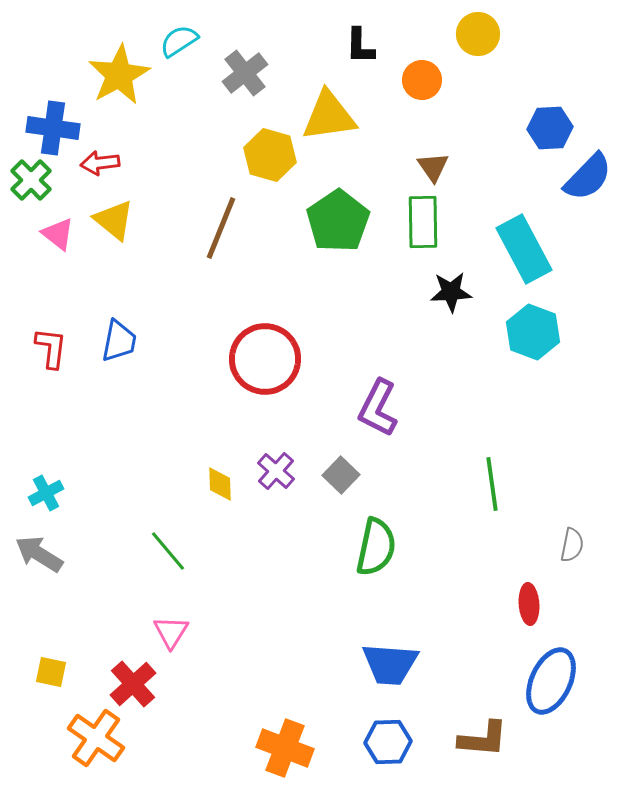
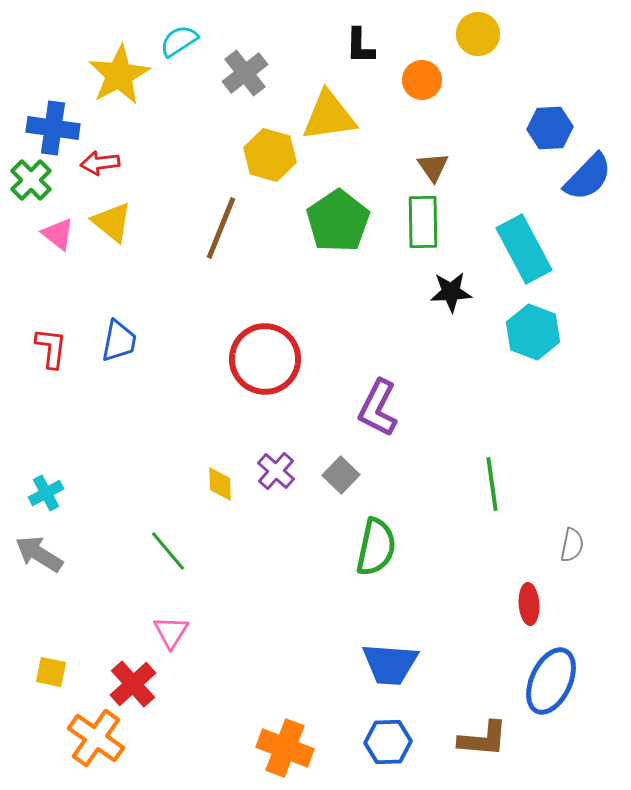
yellow triangle at (114, 220): moved 2 px left, 2 px down
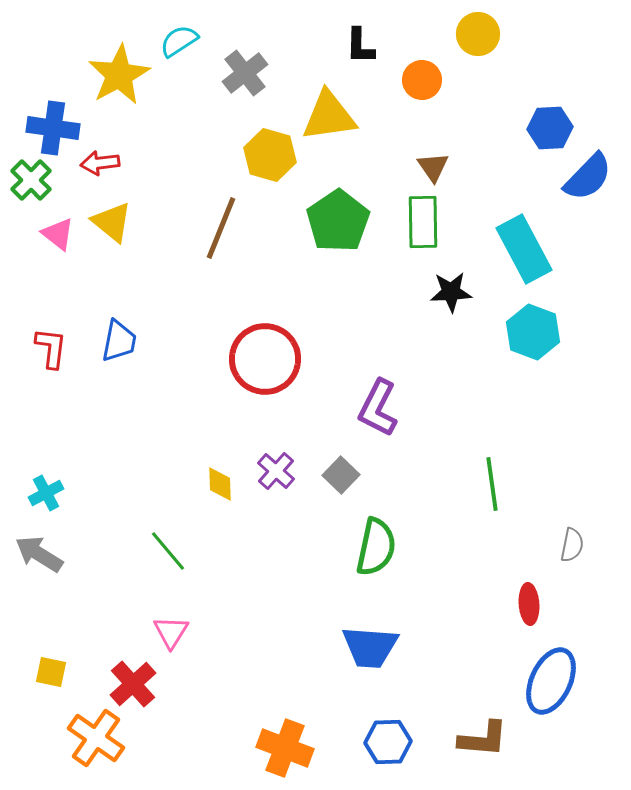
blue trapezoid at (390, 664): moved 20 px left, 17 px up
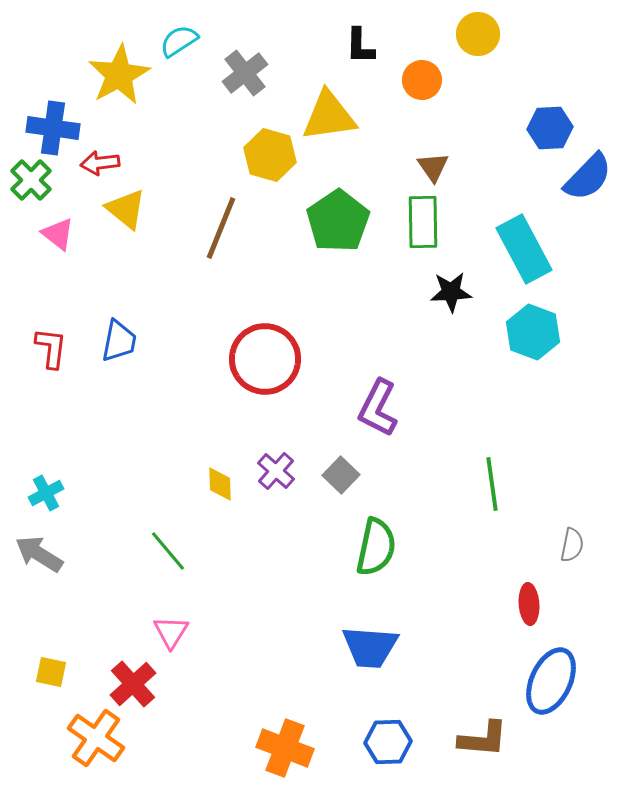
yellow triangle at (112, 222): moved 14 px right, 13 px up
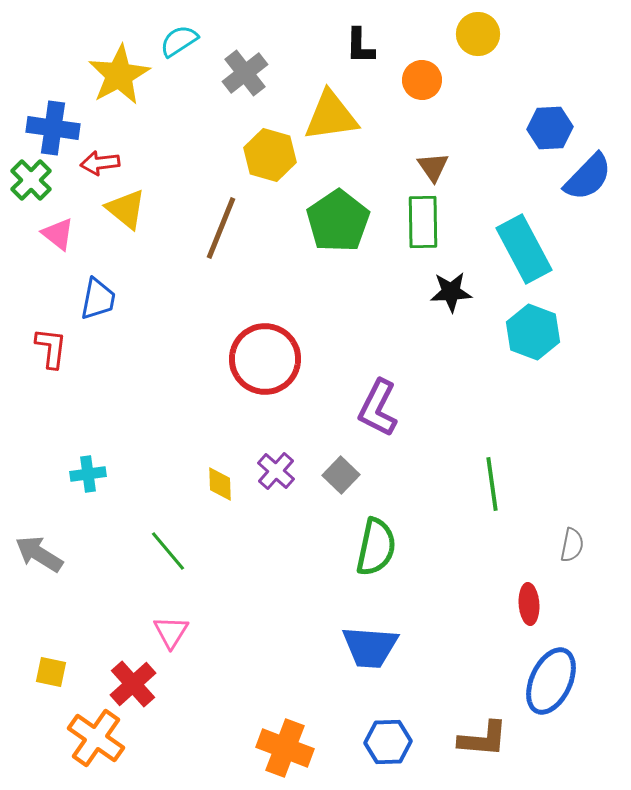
yellow triangle at (329, 116): moved 2 px right
blue trapezoid at (119, 341): moved 21 px left, 42 px up
cyan cross at (46, 493): moved 42 px right, 19 px up; rotated 20 degrees clockwise
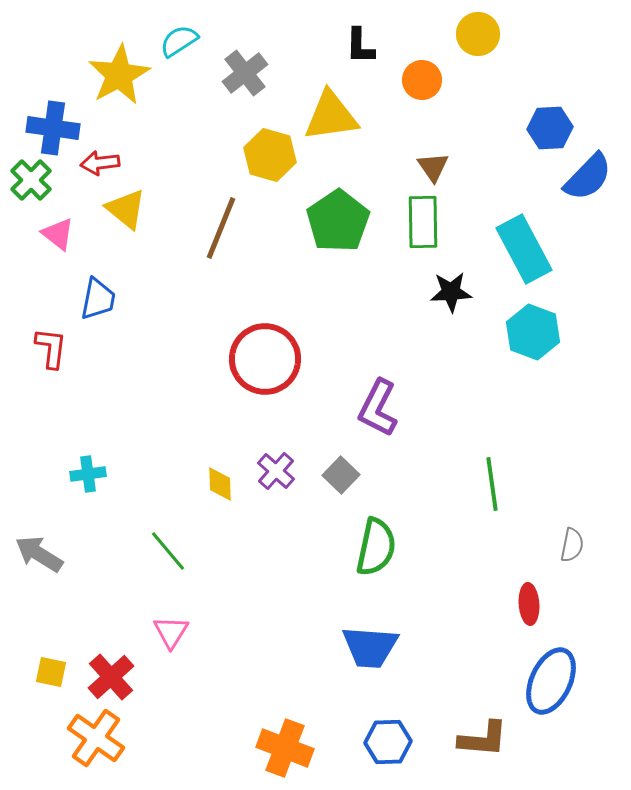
red cross at (133, 684): moved 22 px left, 7 px up
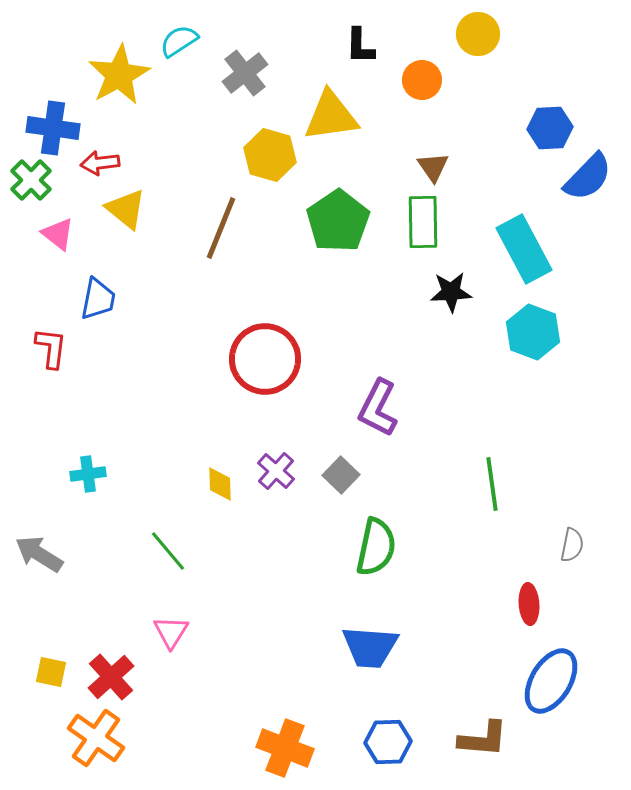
blue ellipse at (551, 681): rotated 6 degrees clockwise
